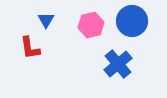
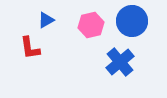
blue triangle: rotated 30 degrees clockwise
blue cross: moved 2 px right, 2 px up
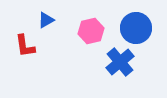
blue circle: moved 4 px right, 7 px down
pink hexagon: moved 6 px down
red L-shape: moved 5 px left, 2 px up
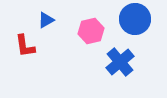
blue circle: moved 1 px left, 9 px up
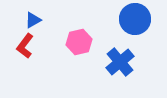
blue triangle: moved 13 px left
pink hexagon: moved 12 px left, 11 px down
red L-shape: rotated 45 degrees clockwise
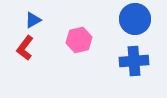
pink hexagon: moved 2 px up
red L-shape: moved 2 px down
blue cross: moved 14 px right, 1 px up; rotated 36 degrees clockwise
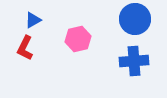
pink hexagon: moved 1 px left, 1 px up
red L-shape: rotated 10 degrees counterclockwise
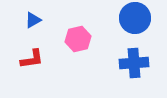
blue circle: moved 1 px up
red L-shape: moved 7 px right, 11 px down; rotated 125 degrees counterclockwise
blue cross: moved 2 px down
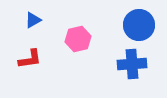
blue circle: moved 4 px right, 7 px down
red L-shape: moved 2 px left
blue cross: moved 2 px left, 1 px down
